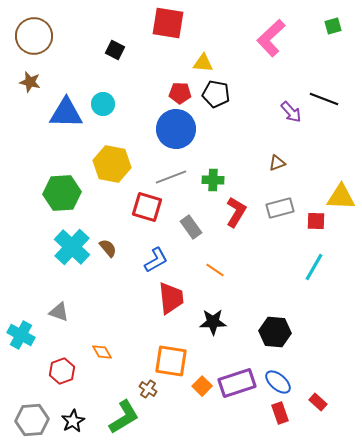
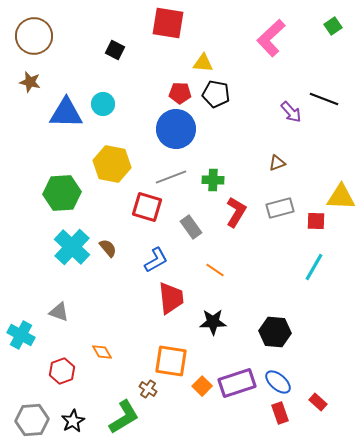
green square at (333, 26): rotated 18 degrees counterclockwise
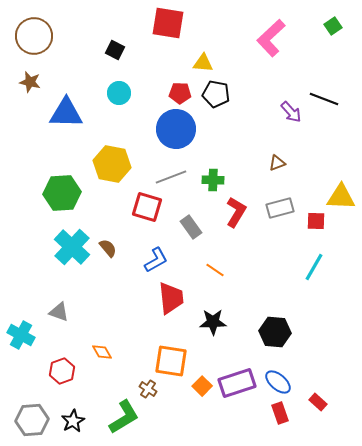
cyan circle at (103, 104): moved 16 px right, 11 px up
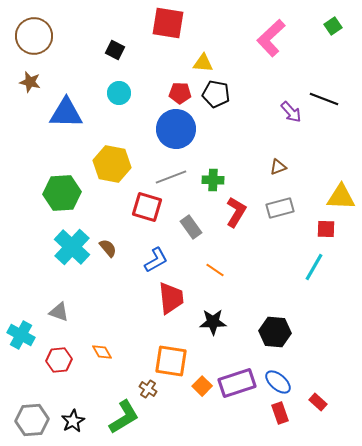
brown triangle at (277, 163): moved 1 px right, 4 px down
red square at (316, 221): moved 10 px right, 8 px down
red hexagon at (62, 371): moved 3 px left, 11 px up; rotated 15 degrees clockwise
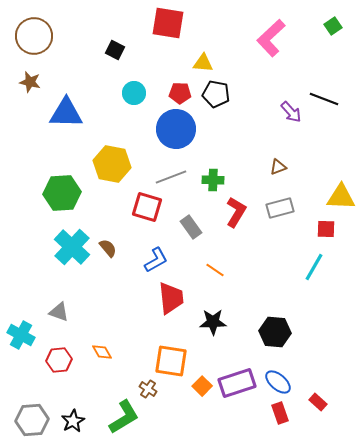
cyan circle at (119, 93): moved 15 px right
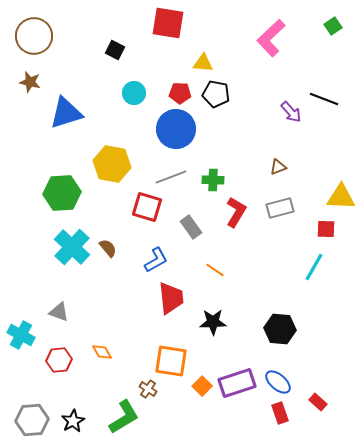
blue triangle at (66, 113): rotated 18 degrees counterclockwise
black hexagon at (275, 332): moved 5 px right, 3 px up
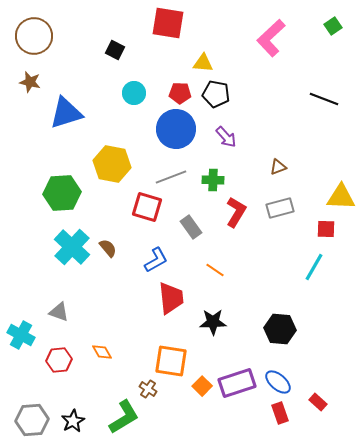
purple arrow at (291, 112): moved 65 px left, 25 px down
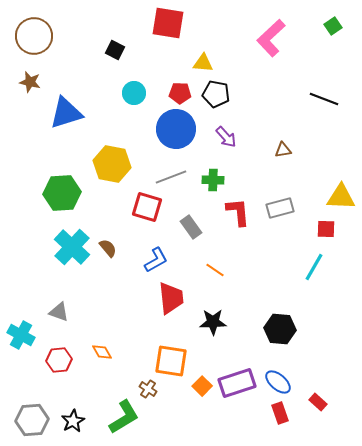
brown triangle at (278, 167): moved 5 px right, 17 px up; rotated 12 degrees clockwise
red L-shape at (236, 212): moved 2 px right; rotated 36 degrees counterclockwise
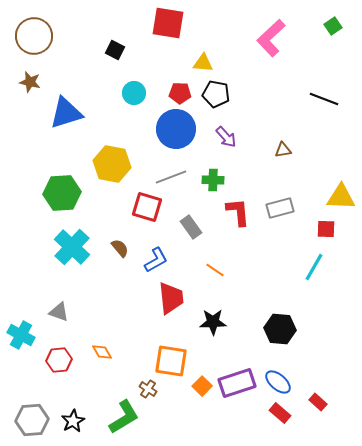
brown semicircle at (108, 248): moved 12 px right
red rectangle at (280, 413): rotated 30 degrees counterclockwise
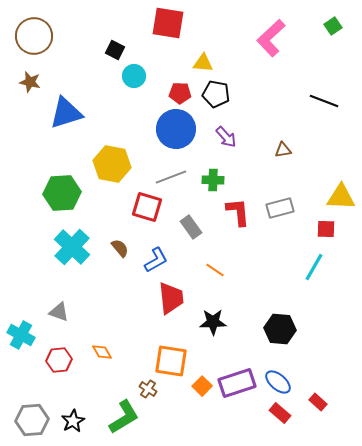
cyan circle at (134, 93): moved 17 px up
black line at (324, 99): moved 2 px down
